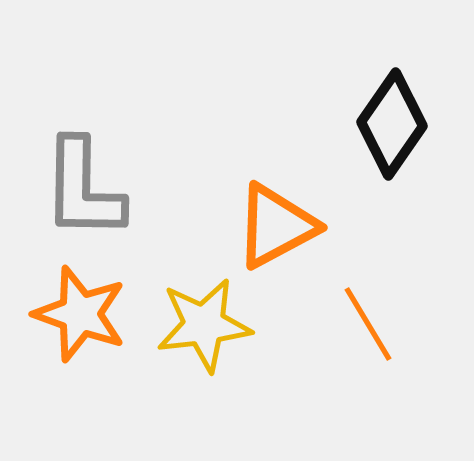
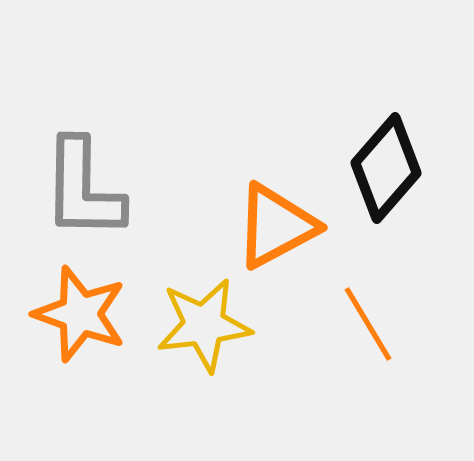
black diamond: moved 6 px left, 44 px down; rotated 6 degrees clockwise
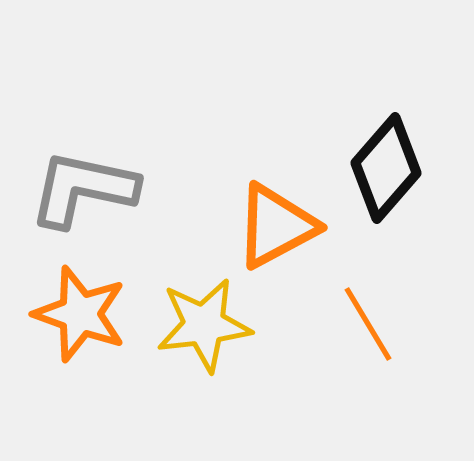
gray L-shape: rotated 101 degrees clockwise
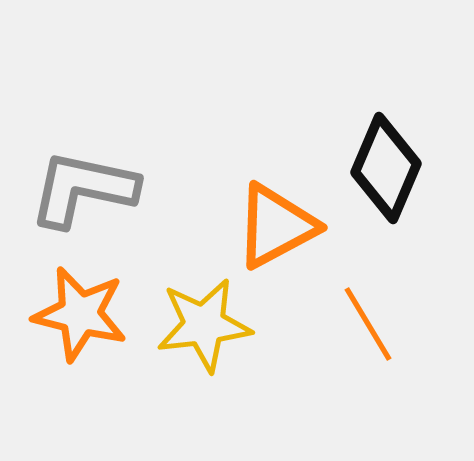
black diamond: rotated 18 degrees counterclockwise
orange star: rotated 6 degrees counterclockwise
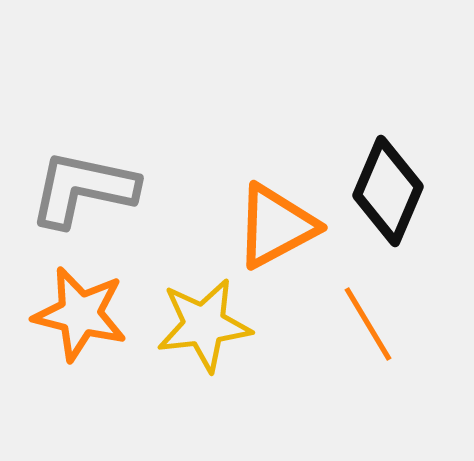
black diamond: moved 2 px right, 23 px down
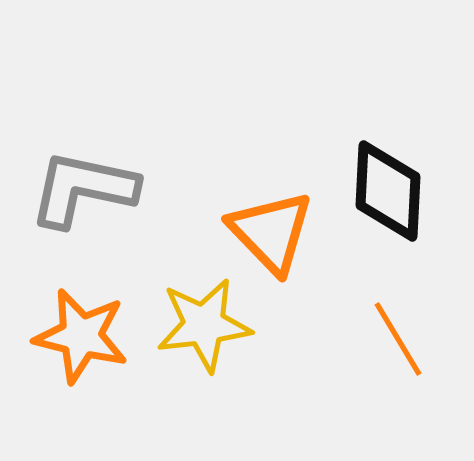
black diamond: rotated 20 degrees counterclockwise
orange triangle: moved 5 px left, 6 px down; rotated 46 degrees counterclockwise
orange star: moved 1 px right, 22 px down
orange line: moved 30 px right, 15 px down
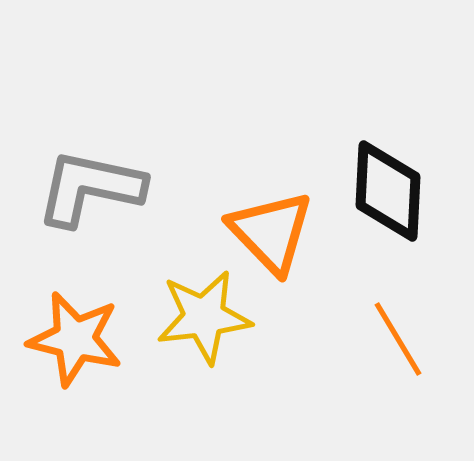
gray L-shape: moved 7 px right, 1 px up
yellow star: moved 8 px up
orange star: moved 6 px left, 3 px down
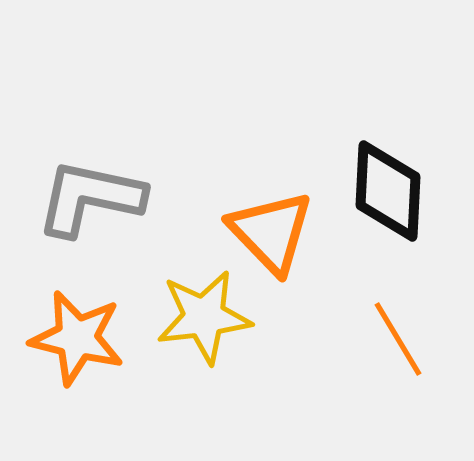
gray L-shape: moved 10 px down
orange star: moved 2 px right, 1 px up
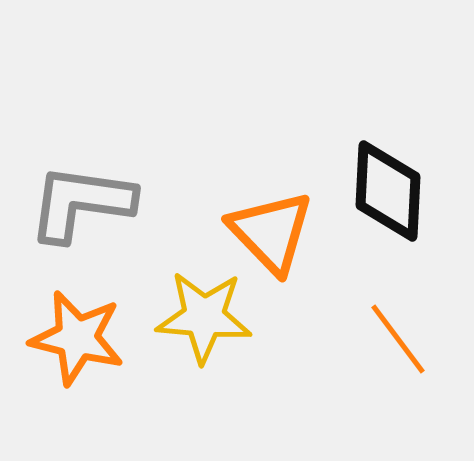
gray L-shape: moved 9 px left, 5 px down; rotated 4 degrees counterclockwise
yellow star: rotated 12 degrees clockwise
orange line: rotated 6 degrees counterclockwise
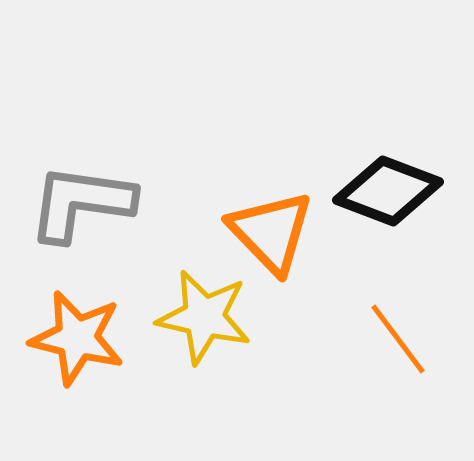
black diamond: rotated 72 degrees counterclockwise
yellow star: rotated 8 degrees clockwise
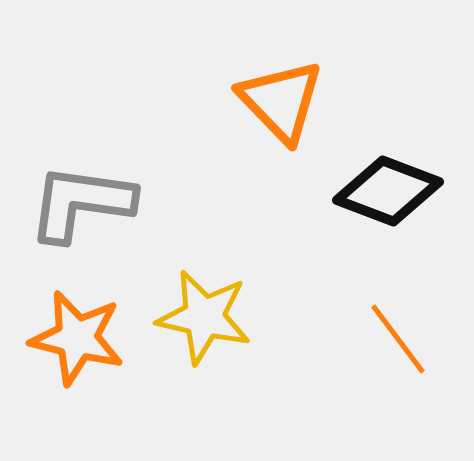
orange triangle: moved 10 px right, 131 px up
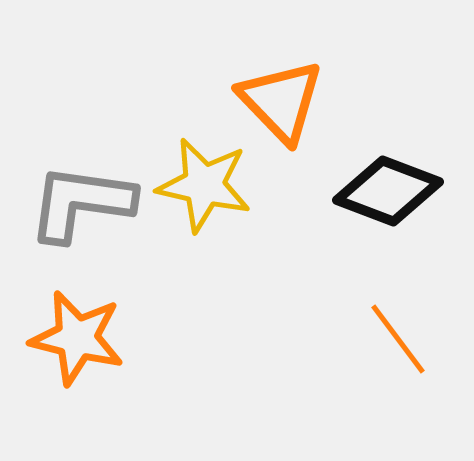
yellow star: moved 132 px up
